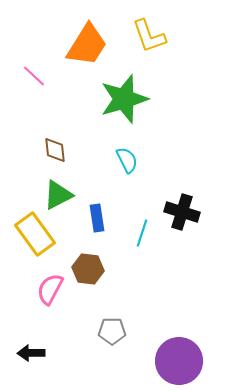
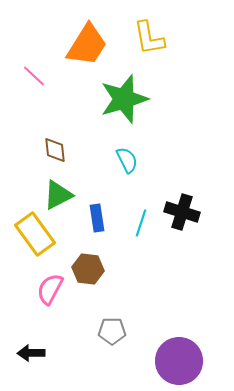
yellow L-shape: moved 2 px down; rotated 9 degrees clockwise
cyan line: moved 1 px left, 10 px up
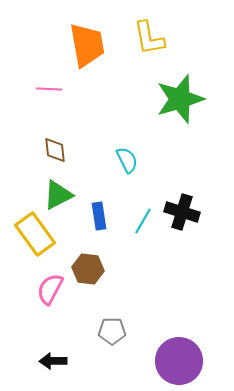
orange trapezoid: rotated 42 degrees counterclockwise
pink line: moved 15 px right, 13 px down; rotated 40 degrees counterclockwise
green star: moved 56 px right
blue rectangle: moved 2 px right, 2 px up
cyan line: moved 2 px right, 2 px up; rotated 12 degrees clockwise
black arrow: moved 22 px right, 8 px down
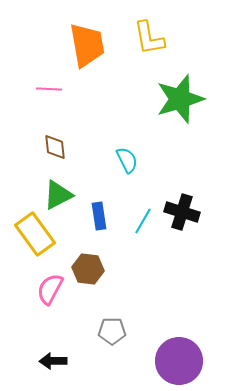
brown diamond: moved 3 px up
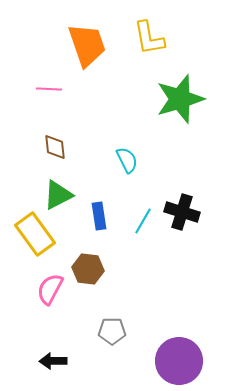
orange trapezoid: rotated 9 degrees counterclockwise
